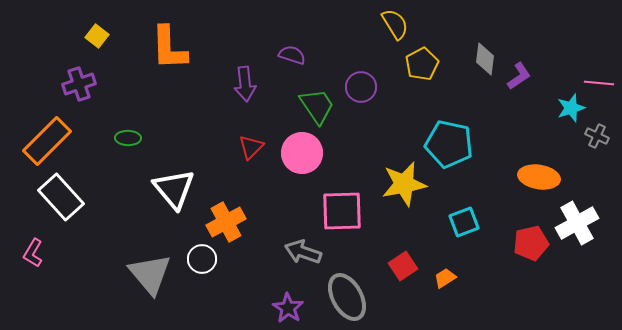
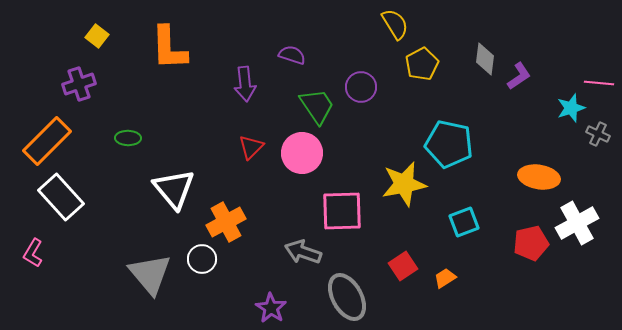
gray cross: moved 1 px right, 2 px up
purple star: moved 17 px left
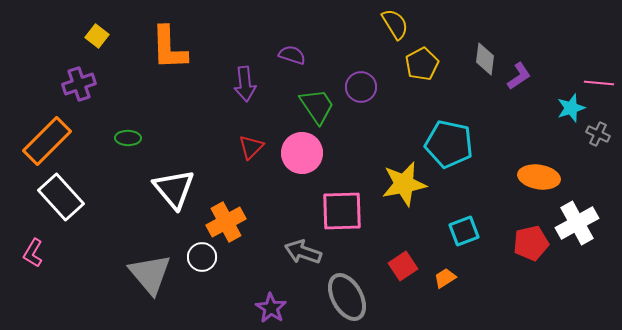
cyan square: moved 9 px down
white circle: moved 2 px up
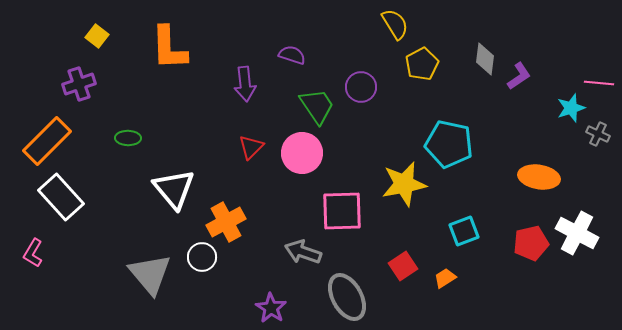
white cross: moved 10 px down; rotated 33 degrees counterclockwise
